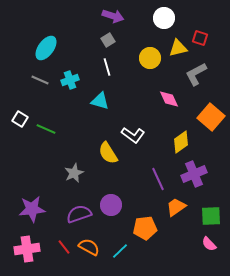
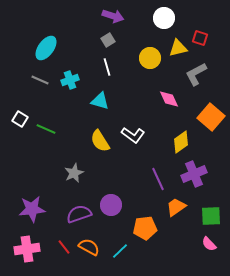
yellow semicircle: moved 8 px left, 12 px up
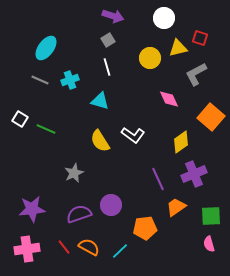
pink semicircle: rotated 28 degrees clockwise
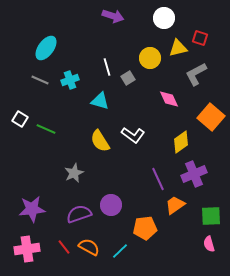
gray square: moved 20 px right, 38 px down
orange trapezoid: moved 1 px left, 2 px up
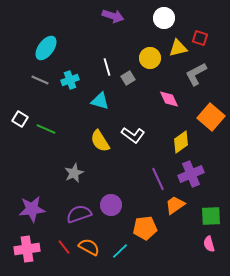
purple cross: moved 3 px left
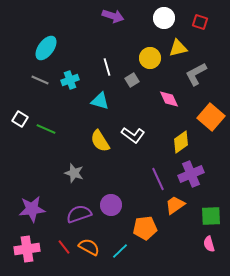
red square: moved 16 px up
gray square: moved 4 px right, 2 px down
gray star: rotated 30 degrees counterclockwise
